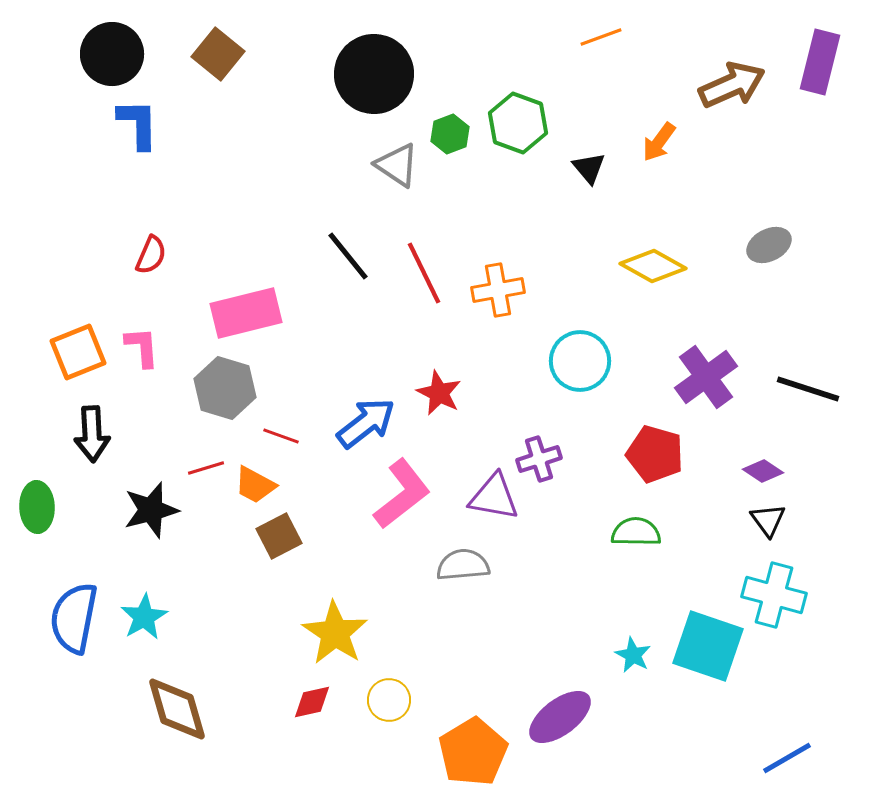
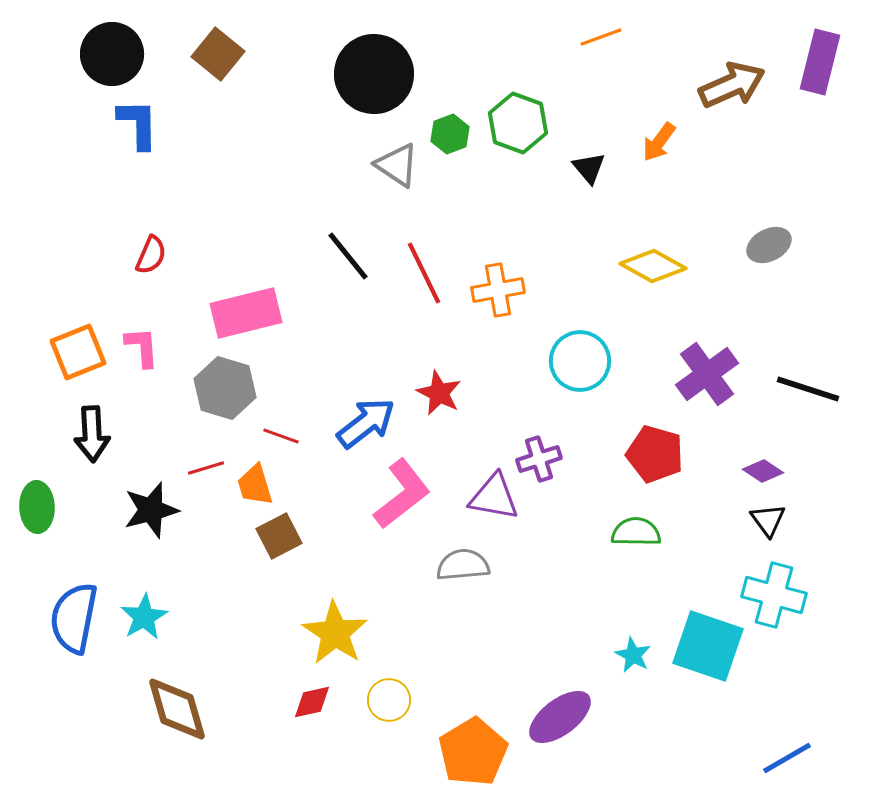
purple cross at (706, 377): moved 1 px right, 3 px up
orange trapezoid at (255, 485): rotated 45 degrees clockwise
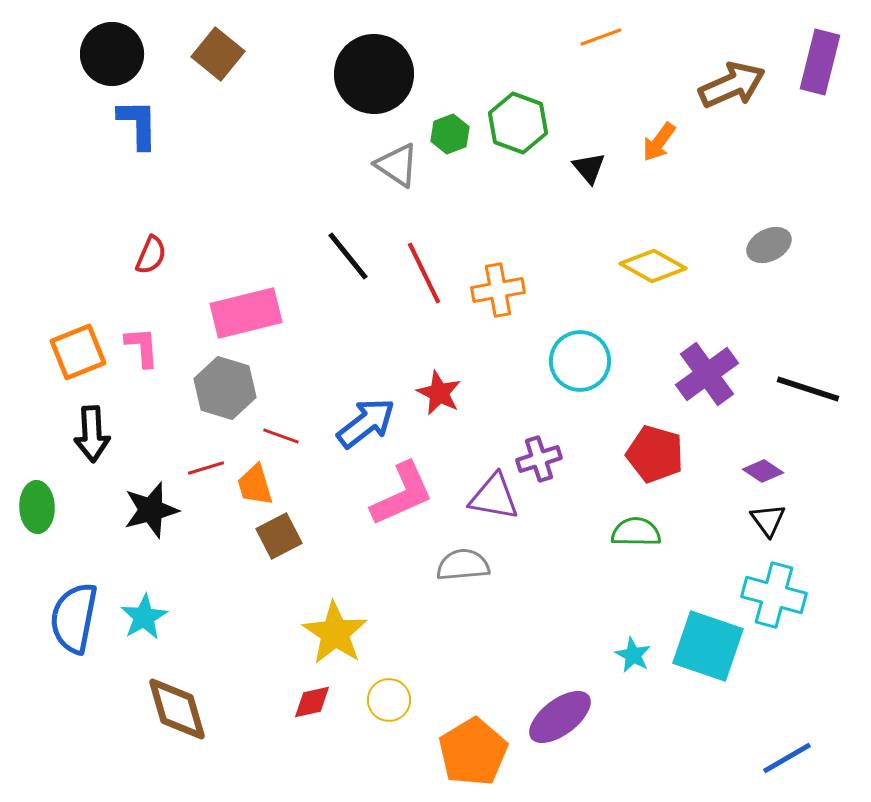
pink L-shape at (402, 494): rotated 14 degrees clockwise
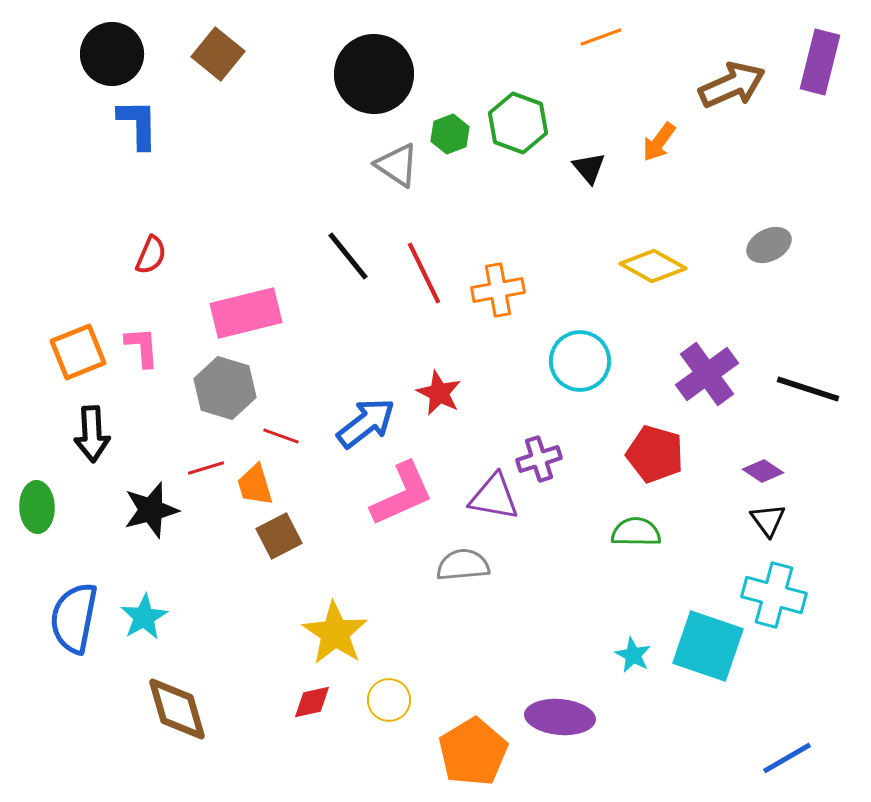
purple ellipse at (560, 717): rotated 42 degrees clockwise
